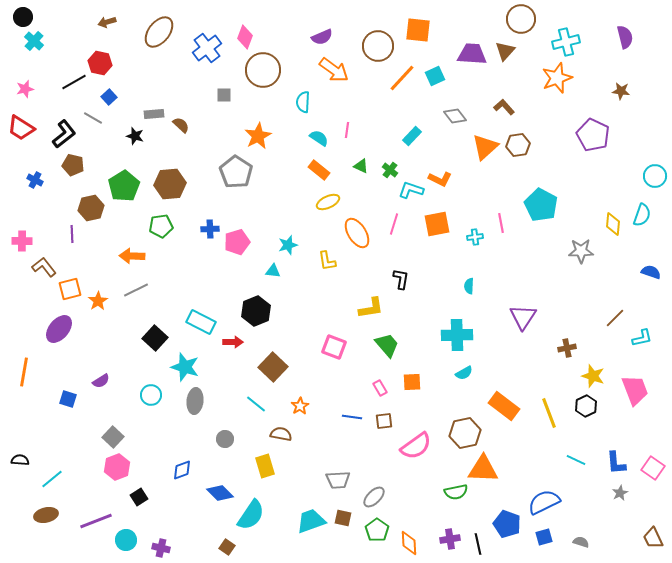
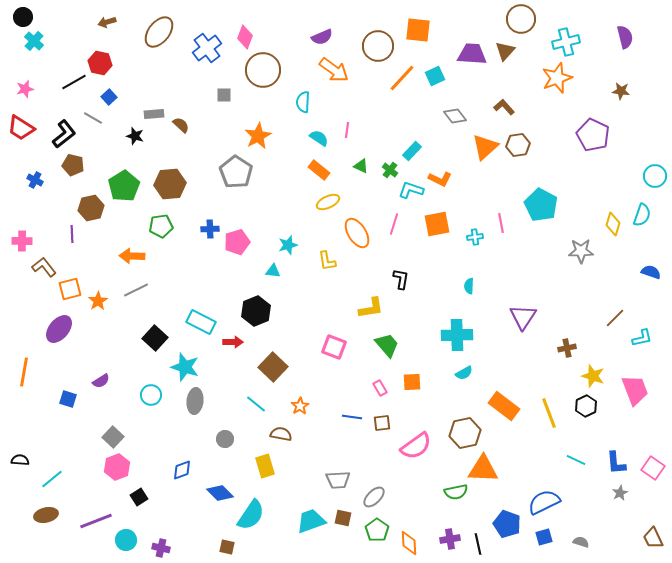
cyan rectangle at (412, 136): moved 15 px down
yellow diamond at (613, 224): rotated 10 degrees clockwise
brown square at (384, 421): moved 2 px left, 2 px down
brown square at (227, 547): rotated 21 degrees counterclockwise
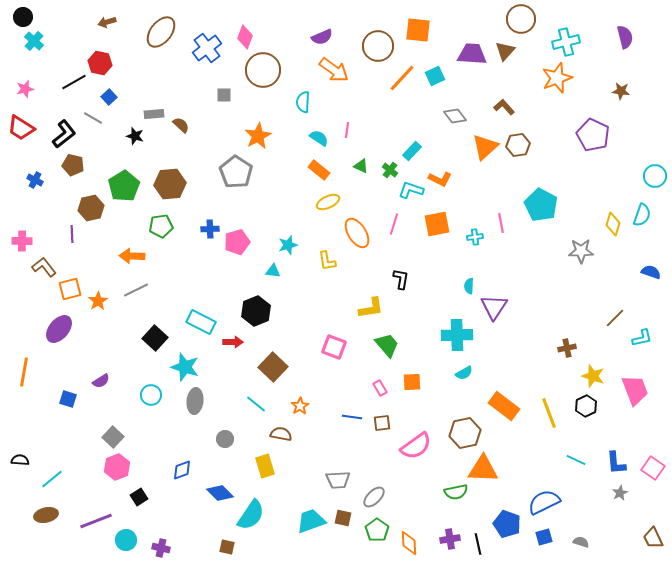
brown ellipse at (159, 32): moved 2 px right
purple triangle at (523, 317): moved 29 px left, 10 px up
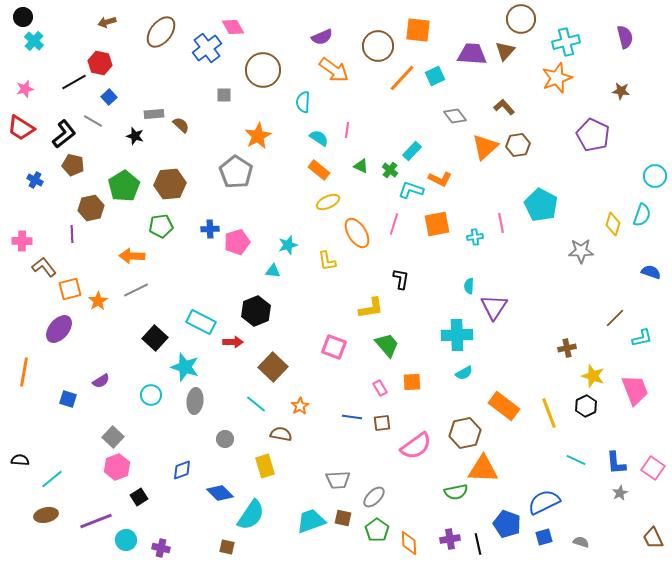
pink diamond at (245, 37): moved 12 px left, 10 px up; rotated 50 degrees counterclockwise
gray line at (93, 118): moved 3 px down
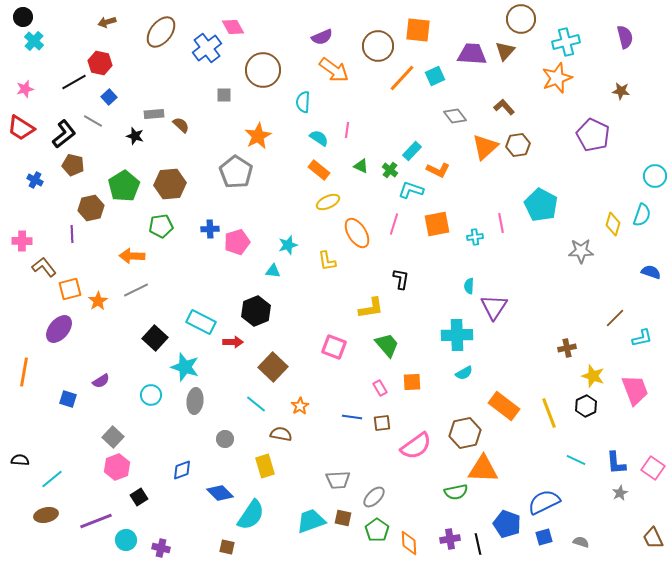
orange L-shape at (440, 179): moved 2 px left, 9 px up
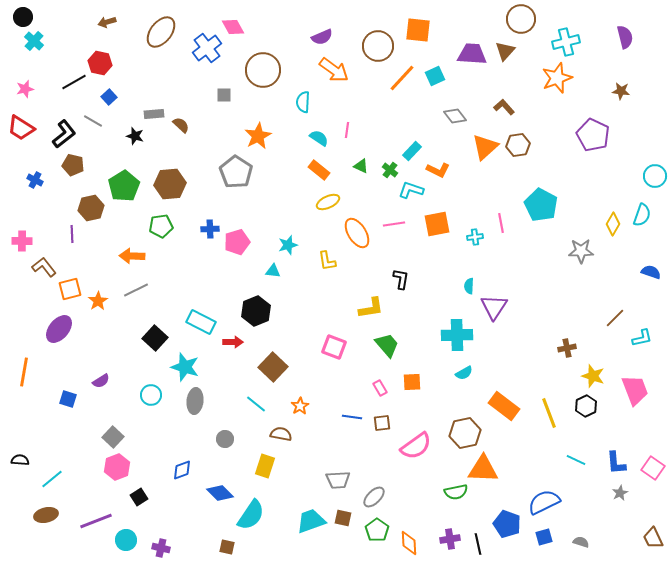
pink line at (394, 224): rotated 65 degrees clockwise
yellow diamond at (613, 224): rotated 15 degrees clockwise
yellow rectangle at (265, 466): rotated 35 degrees clockwise
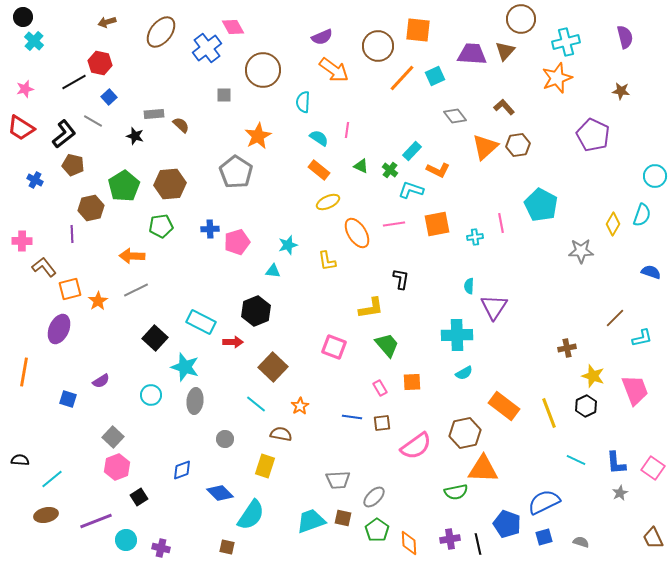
purple ellipse at (59, 329): rotated 16 degrees counterclockwise
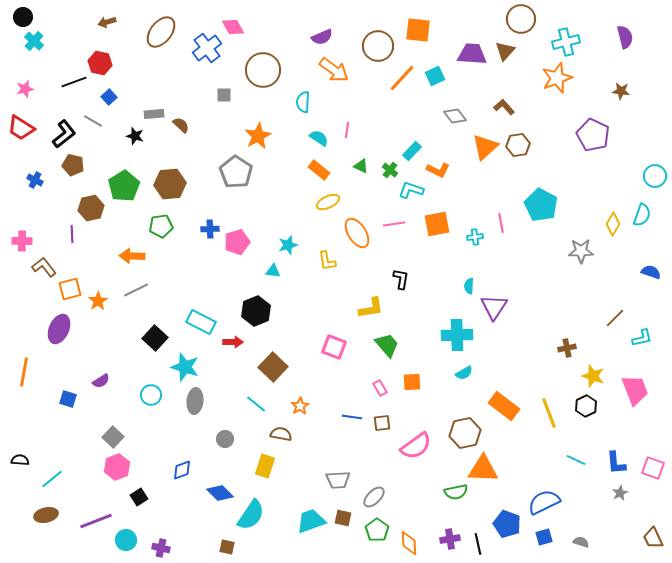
black line at (74, 82): rotated 10 degrees clockwise
pink square at (653, 468): rotated 15 degrees counterclockwise
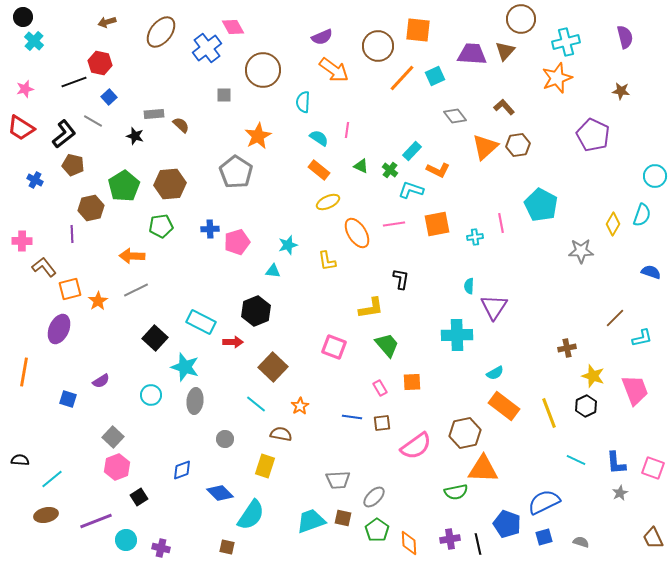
cyan semicircle at (464, 373): moved 31 px right
